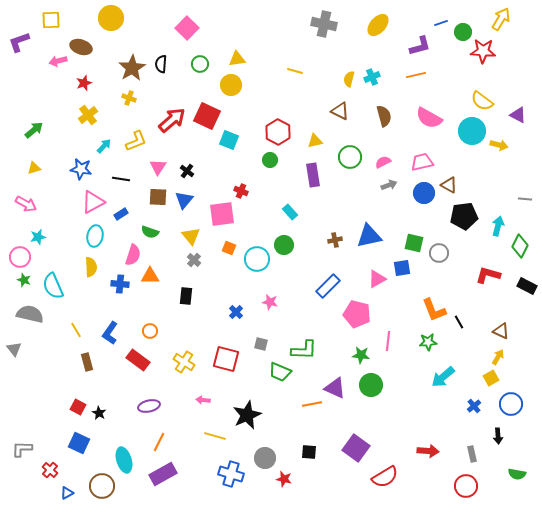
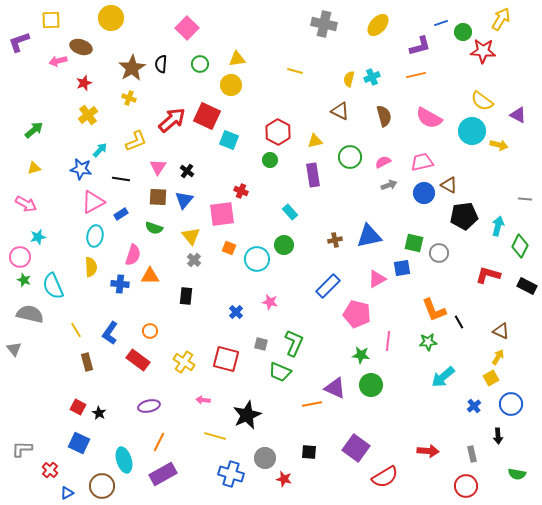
cyan arrow at (104, 146): moved 4 px left, 4 px down
green semicircle at (150, 232): moved 4 px right, 4 px up
green L-shape at (304, 350): moved 10 px left, 7 px up; rotated 68 degrees counterclockwise
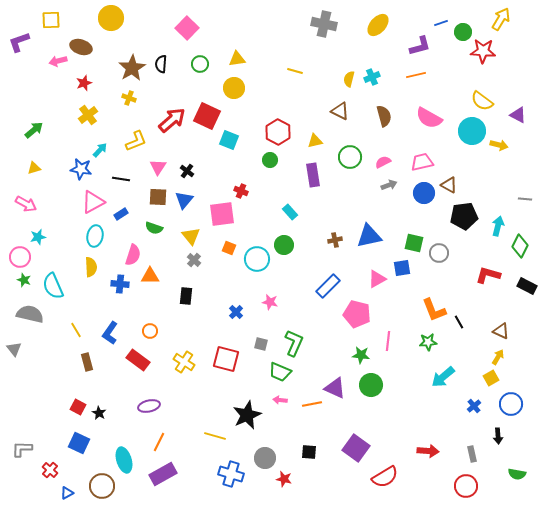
yellow circle at (231, 85): moved 3 px right, 3 px down
pink arrow at (203, 400): moved 77 px right
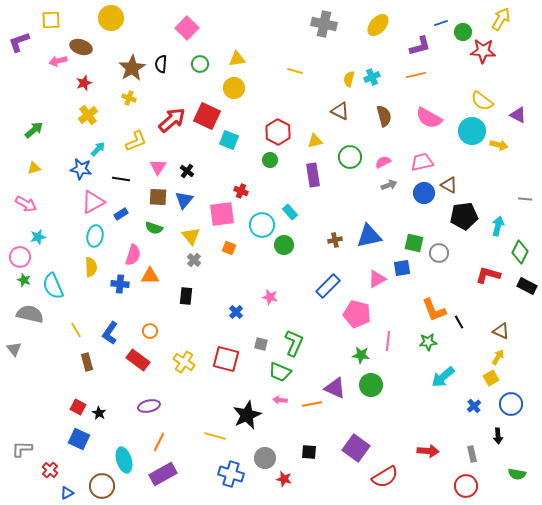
cyan arrow at (100, 150): moved 2 px left, 1 px up
green diamond at (520, 246): moved 6 px down
cyan circle at (257, 259): moved 5 px right, 34 px up
pink star at (270, 302): moved 5 px up
blue square at (79, 443): moved 4 px up
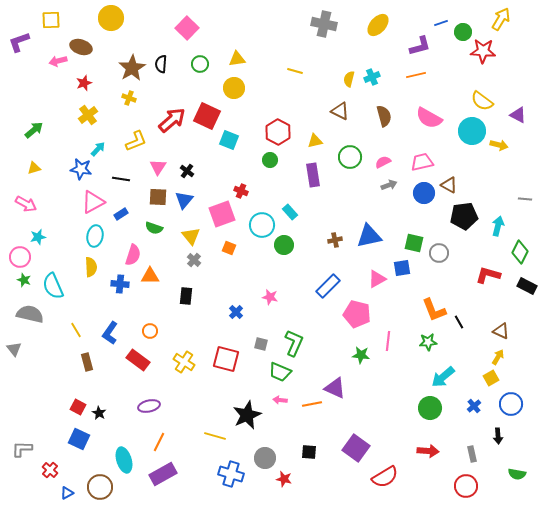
pink square at (222, 214): rotated 12 degrees counterclockwise
green circle at (371, 385): moved 59 px right, 23 px down
brown circle at (102, 486): moved 2 px left, 1 px down
